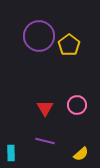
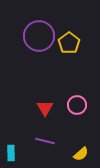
yellow pentagon: moved 2 px up
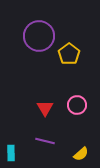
yellow pentagon: moved 11 px down
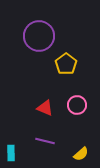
yellow pentagon: moved 3 px left, 10 px down
red triangle: rotated 36 degrees counterclockwise
